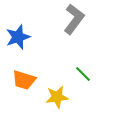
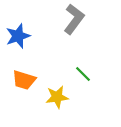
blue star: moved 1 px up
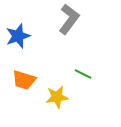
gray L-shape: moved 5 px left
green line: rotated 18 degrees counterclockwise
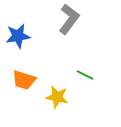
blue star: rotated 10 degrees clockwise
green line: moved 2 px right, 1 px down
yellow star: rotated 20 degrees clockwise
